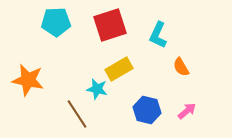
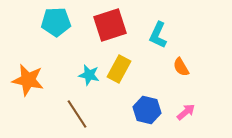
yellow rectangle: rotated 32 degrees counterclockwise
cyan star: moved 8 px left, 14 px up
pink arrow: moved 1 px left, 1 px down
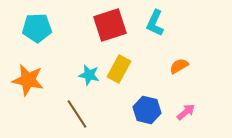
cyan pentagon: moved 19 px left, 6 px down
cyan L-shape: moved 3 px left, 12 px up
orange semicircle: moved 2 px left, 1 px up; rotated 90 degrees clockwise
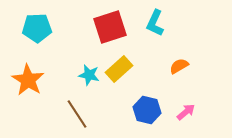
red square: moved 2 px down
yellow rectangle: rotated 20 degrees clockwise
orange star: rotated 20 degrees clockwise
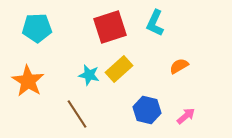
orange star: moved 1 px down
pink arrow: moved 4 px down
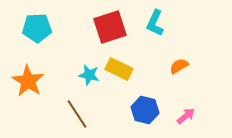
yellow rectangle: rotated 68 degrees clockwise
blue hexagon: moved 2 px left
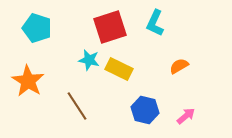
cyan pentagon: rotated 20 degrees clockwise
cyan star: moved 15 px up
brown line: moved 8 px up
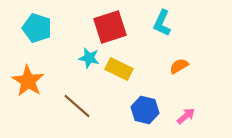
cyan L-shape: moved 7 px right
cyan star: moved 2 px up
brown line: rotated 16 degrees counterclockwise
